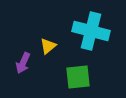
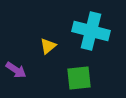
purple arrow: moved 7 px left, 7 px down; rotated 80 degrees counterclockwise
green square: moved 1 px right, 1 px down
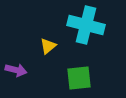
cyan cross: moved 5 px left, 6 px up
purple arrow: rotated 20 degrees counterclockwise
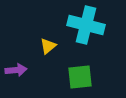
purple arrow: rotated 20 degrees counterclockwise
green square: moved 1 px right, 1 px up
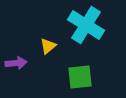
cyan cross: rotated 18 degrees clockwise
purple arrow: moved 7 px up
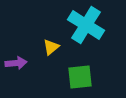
yellow triangle: moved 3 px right, 1 px down
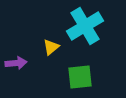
cyan cross: moved 1 px left, 1 px down; rotated 27 degrees clockwise
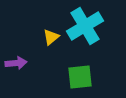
yellow triangle: moved 10 px up
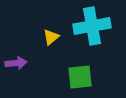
cyan cross: moved 7 px right; rotated 21 degrees clockwise
